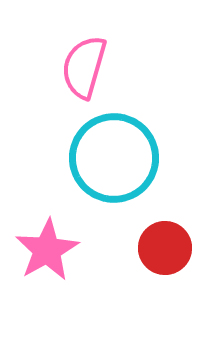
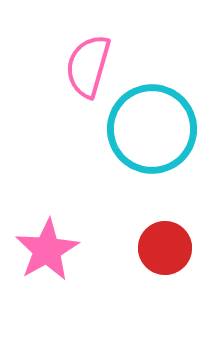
pink semicircle: moved 4 px right, 1 px up
cyan circle: moved 38 px right, 29 px up
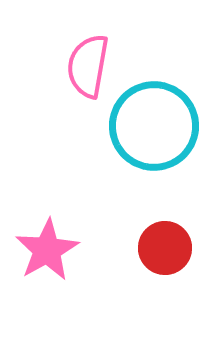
pink semicircle: rotated 6 degrees counterclockwise
cyan circle: moved 2 px right, 3 px up
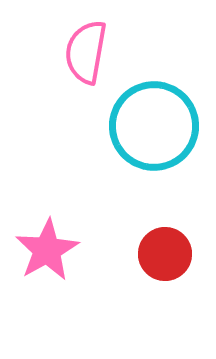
pink semicircle: moved 2 px left, 14 px up
red circle: moved 6 px down
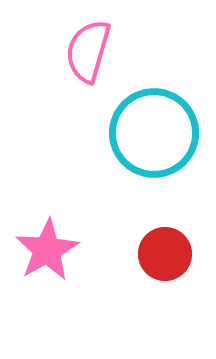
pink semicircle: moved 2 px right, 1 px up; rotated 6 degrees clockwise
cyan circle: moved 7 px down
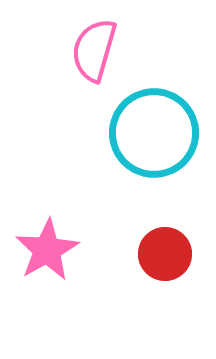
pink semicircle: moved 6 px right, 1 px up
